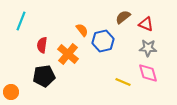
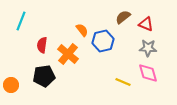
orange circle: moved 7 px up
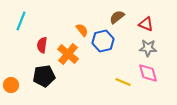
brown semicircle: moved 6 px left
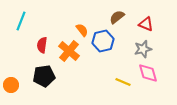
gray star: moved 5 px left, 1 px down; rotated 18 degrees counterclockwise
orange cross: moved 1 px right, 3 px up
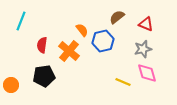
pink diamond: moved 1 px left
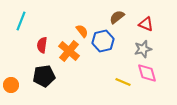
orange semicircle: moved 1 px down
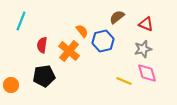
yellow line: moved 1 px right, 1 px up
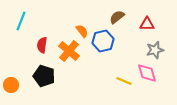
red triangle: moved 1 px right; rotated 21 degrees counterclockwise
gray star: moved 12 px right, 1 px down
black pentagon: rotated 25 degrees clockwise
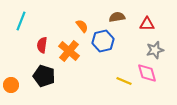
brown semicircle: rotated 28 degrees clockwise
orange semicircle: moved 5 px up
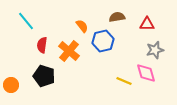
cyan line: moved 5 px right; rotated 60 degrees counterclockwise
pink diamond: moved 1 px left
